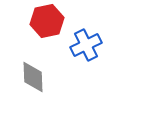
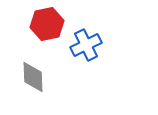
red hexagon: moved 3 px down
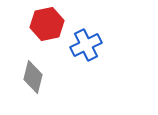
gray diamond: rotated 16 degrees clockwise
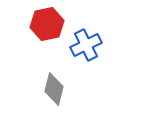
gray diamond: moved 21 px right, 12 px down
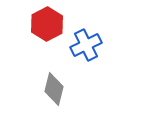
red hexagon: rotated 16 degrees counterclockwise
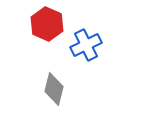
red hexagon: rotated 8 degrees counterclockwise
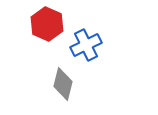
gray diamond: moved 9 px right, 5 px up
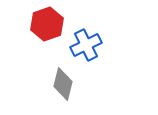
red hexagon: rotated 16 degrees clockwise
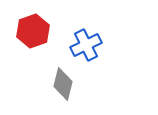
red hexagon: moved 14 px left, 7 px down
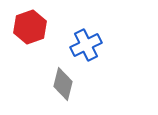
red hexagon: moved 3 px left, 4 px up
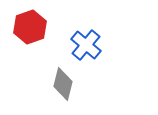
blue cross: rotated 24 degrees counterclockwise
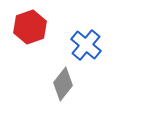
gray diamond: rotated 24 degrees clockwise
